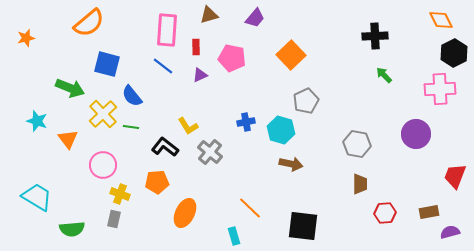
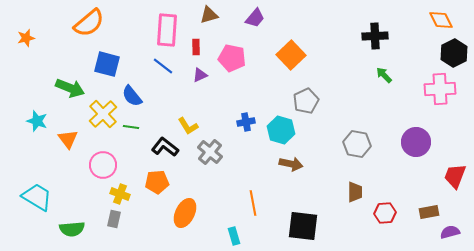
purple circle at (416, 134): moved 8 px down
brown trapezoid at (360, 184): moved 5 px left, 8 px down
orange line at (250, 208): moved 3 px right, 5 px up; rotated 35 degrees clockwise
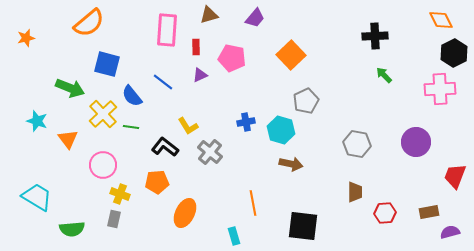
blue line at (163, 66): moved 16 px down
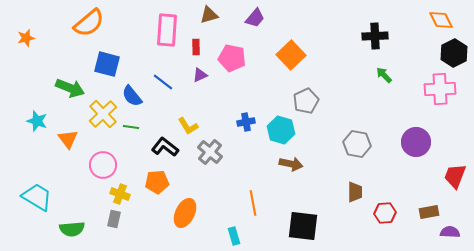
purple semicircle at (450, 232): rotated 18 degrees clockwise
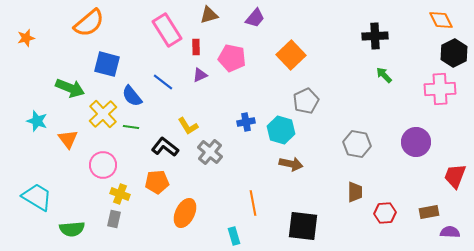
pink rectangle at (167, 30): rotated 36 degrees counterclockwise
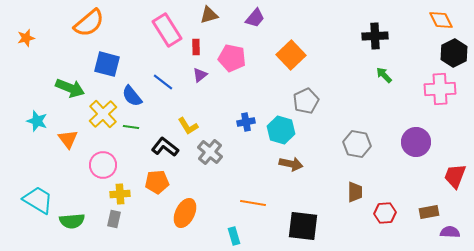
purple triangle at (200, 75): rotated 14 degrees counterclockwise
yellow cross at (120, 194): rotated 24 degrees counterclockwise
cyan trapezoid at (37, 197): moved 1 px right, 3 px down
orange line at (253, 203): rotated 70 degrees counterclockwise
green semicircle at (72, 229): moved 8 px up
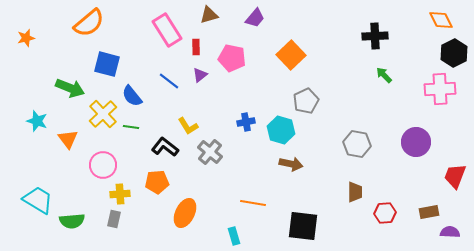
blue line at (163, 82): moved 6 px right, 1 px up
